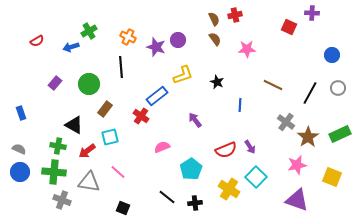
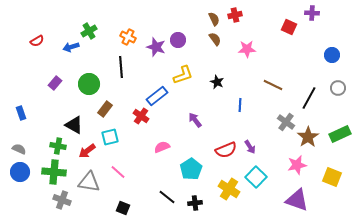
black line at (310, 93): moved 1 px left, 5 px down
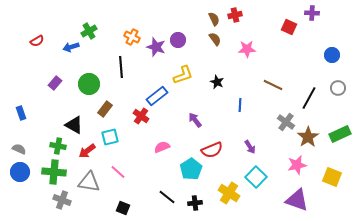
orange cross at (128, 37): moved 4 px right
red semicircle at (226, 150): moved 14 px left
yellow cross at (229, 189): moved 4 px down
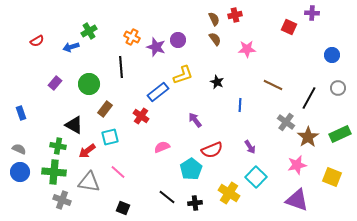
blue rectangle at (157, 96): moved 1 px right, 4 px up
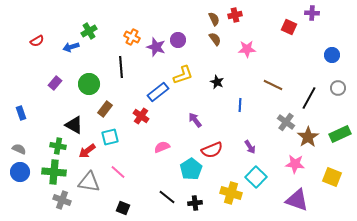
pink star at (297, 165): moved 2 px left, 1 px up; rotated 18 degrees clockwise
yellow cross at (229, 193): moved 2 px right; rotated 15 degrees counterclockwise
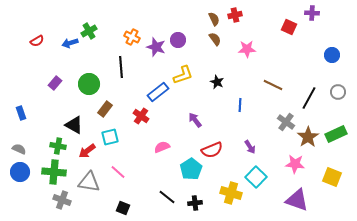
blue arrow at (71, 47): moved 1 px left, 4 px up
gray circle at (338, 88): moved 4 px down
green rectangle at (340, 134): moved 4 px left
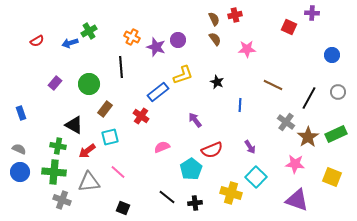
gray triangle at (89, 182): rotated 15 degrees counterclockwise
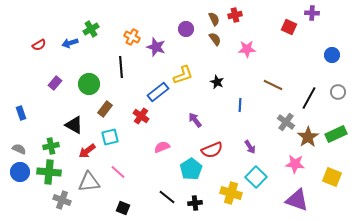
green cross at (89, 31): moved 2 px right, 2 px up
purple circle at (178, 40): moved 8 px right, 11 px up
red semicircle at (37, 41): moved 2 px right, 4 px down
green cross at (58, 146): moved 7 px left; rotated 21 degrees counterclockwise
green cross at (54, 172): moved 5 px left
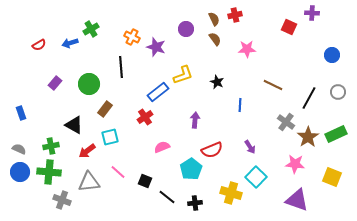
red cross at (141, 116): moved 4 px right, 1 px down; rotated 21 degrees clockwise
purple arrow at (195, 120): rotated 42 degrees clockwise
black square at (123, 208): moved 22 px right, 27 px up
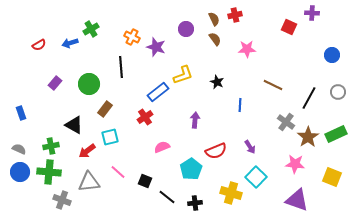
red semicircle at (212, 150): moved 4 px right, 1 px down
